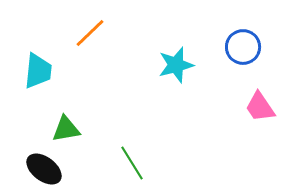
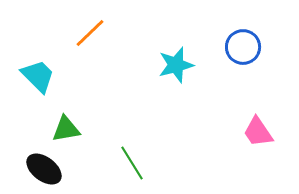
cyan trapezoid: moved 5 px down; rotated 51 degrees counterclockwise
pink trapezoid: moved 2 px left, 25 px down
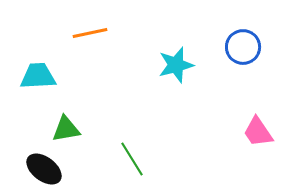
orange line: rotated 32 degrees clockwise
cyan trapezoid: rotated 48 degrees counterclockwise
green line: moved 4 px up
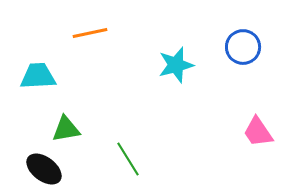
green line: moved 4 px left
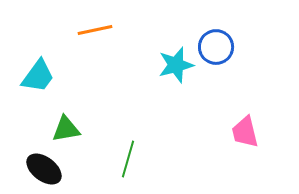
orange line: moved 5 px right, 3 px up
blue circle: moved 27 px left
cyan trapezoid: rotated 129 degrees clockwise
pink trapezoid: moved 13 px left; rotated 20 degrees clockwise
green line: rotated 48 degrees clockwise
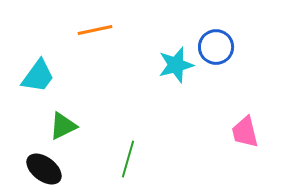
green triangle: moved 3 px left, 3 px up; rotated 16 degrees counterclockwise
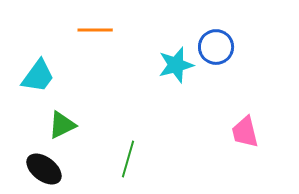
orange line: rotated 12 degrees clockwise
green triangle: moved 1 px left, 1 px up
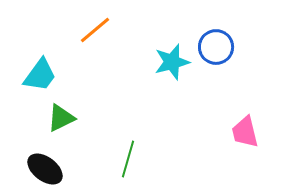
orange line: rotated 40 degrees counterclockwise
cyan star: moved 4 px left, 3 px up
cyan trapezoid: moved 2 px right, 1 px up
green triangle: moved 1 px left, 7 px up
black ellipse: moved 1 px right
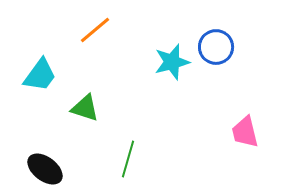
green triangle: moved 24 px right, 10 px up; rotated 44 degrees clockwise
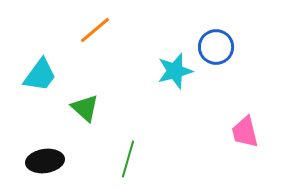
cyan star: moved 3 px right, 9 px down
green triangle: rotated 24 degrees clockwise
black ellipse: moved 8 px up; rotated 45 degrees counterclockwise
